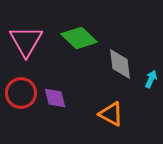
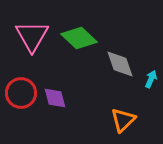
pink triangle: moved 6 px right, 5 px up
gray diamond: rotated 12 degrees counterclockwise
orange triangle: moved 12 px right, 6 px down; rotated 48 degrees clockwise
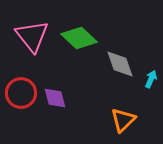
pink triangle: rotated 9 degrees counterclockwise
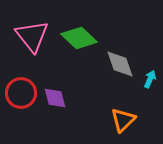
cyan arrow: moved 1 px left
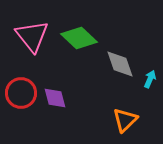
orange triangle: moved 2 px right
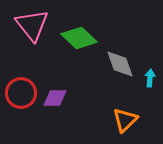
pink triangle: moved 11 px up
cyan arrow: moved 1 px up; rotated 18 degrees counterclockwise
purple diamond: rotated 75 degrees counterclockwise
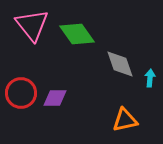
green diamond: moved 2 px left, 4 px up; rotated 12 degrees clockwise
orange triangle: rotated 32 degrees clockwise
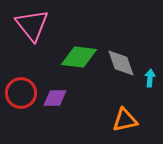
green diamond: moved 2 px right, 23 px down; rotated 48 degrees counterclockwise
gray diamond: moved 1 px right, 1 px up
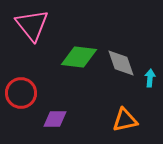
purple diamond: moved 21 px down
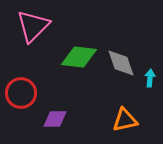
pink triangle: moved 1 px right, 1 px down; rotated 24 degrees clockwise
